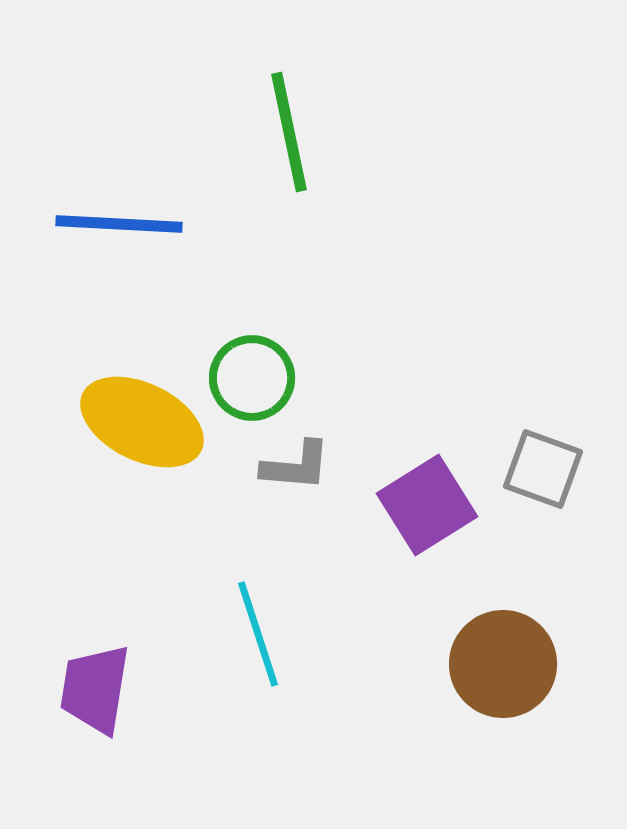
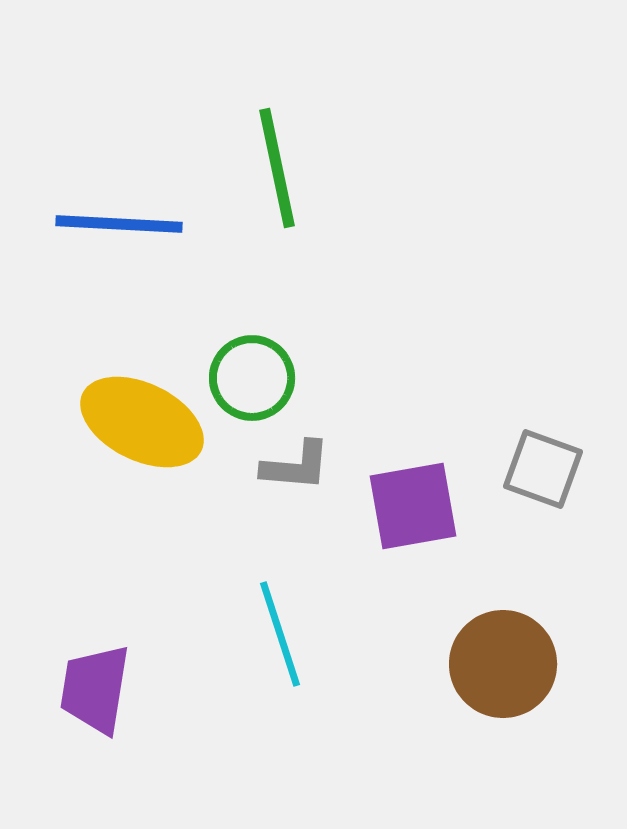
green line: moved 12 px left, 36 px down
purple square: moved 14 px left, 1 px down; rotated 22 degrees clockwise
cyan line: moved 22 px right
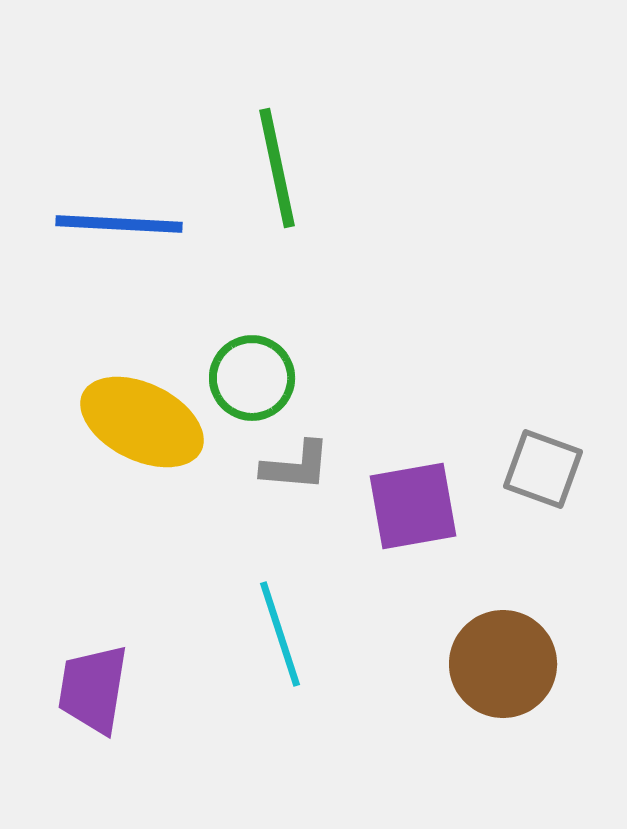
purple trapezoid: moved 2 px left
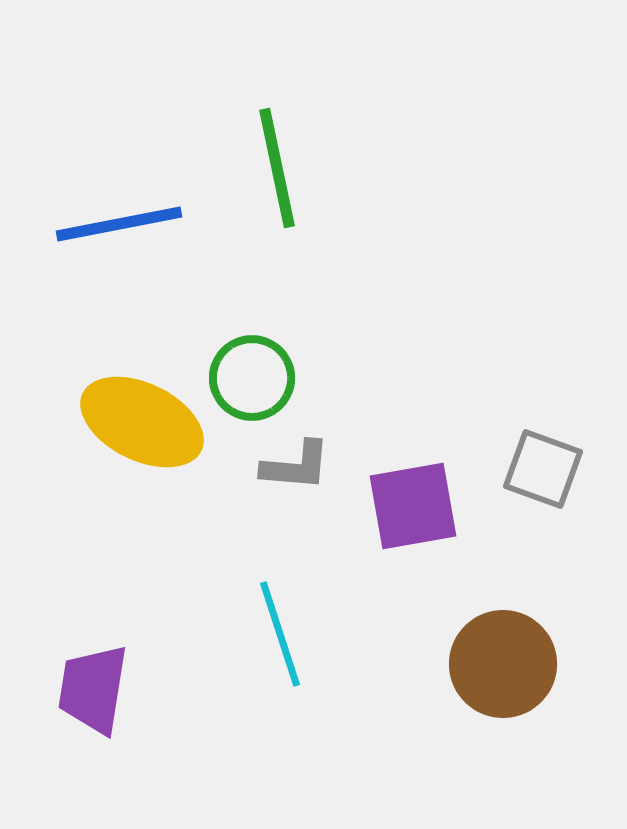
blue line: rotated 14 degrees counterclockwise
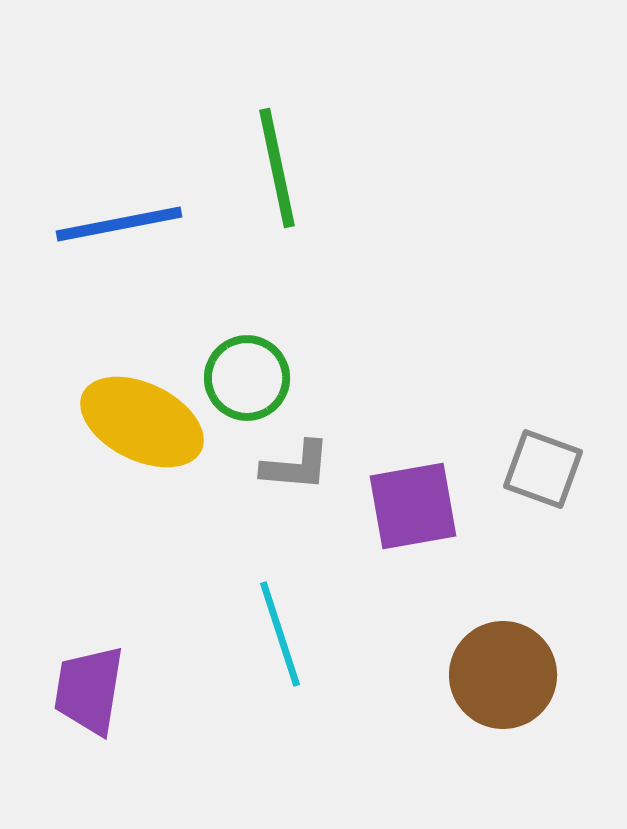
green circle: moved 5 px left
brown circle: moved 11 px down
purple trapezoid: moved 4 px left, 1 px down
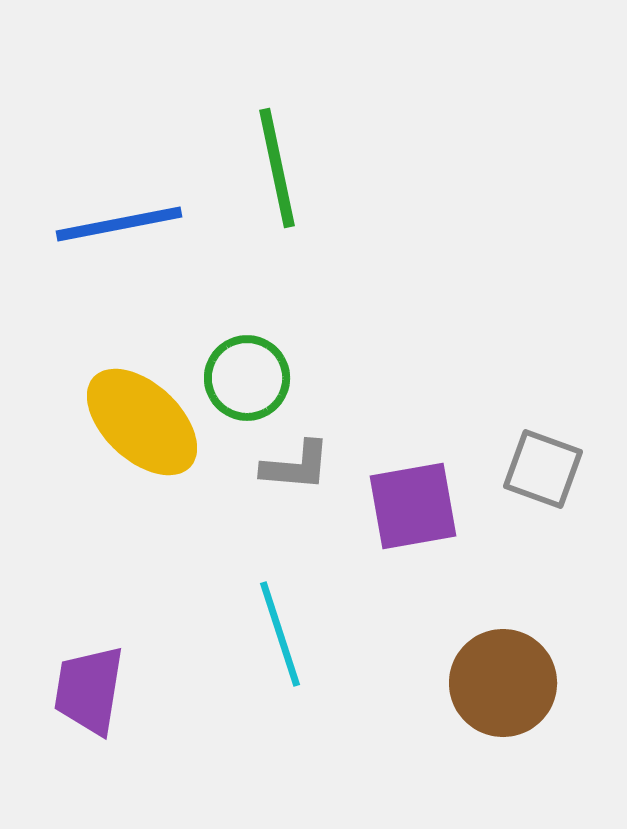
yellow ellipse: rotated 17 degrees clockwise
brown circle: moved 8 px down
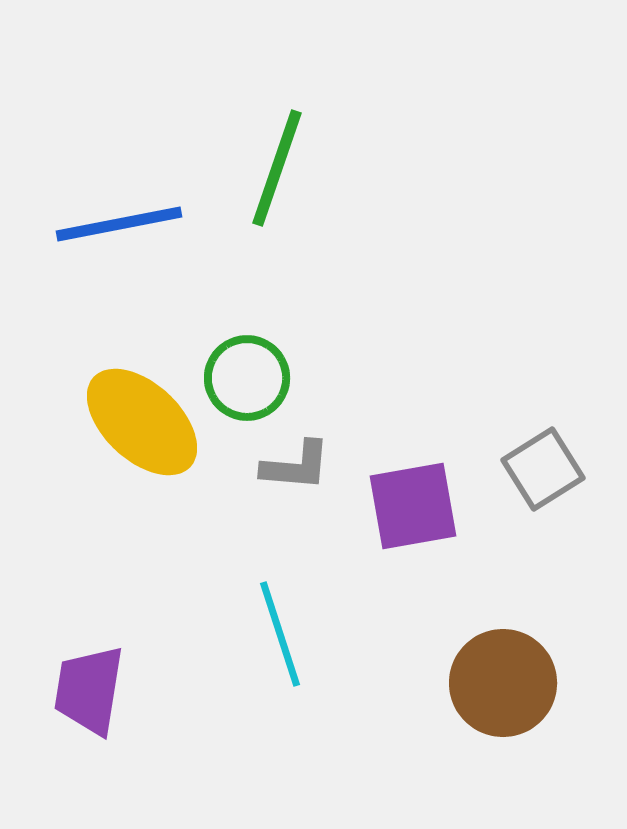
green line: rotated 31 degrees clockwise
gray square: rotated 38 degrees clockwise
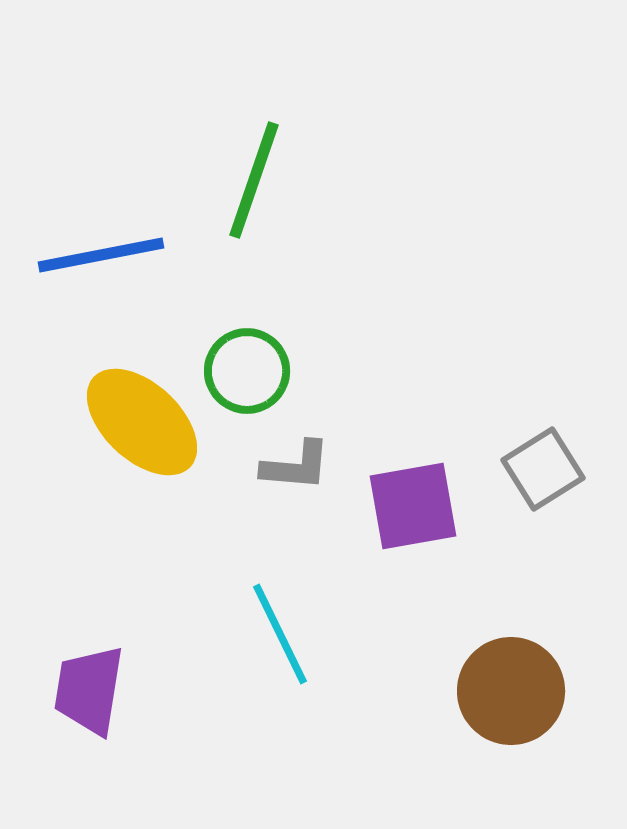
green line: moved 23 px left, 12 px down
blue line: moved 18 px left, 31 px down
green circle: moved 7 px up
cyan line: rotated 8 degrees counterclockwise
brown circle: moved 8 px right, 8 px down
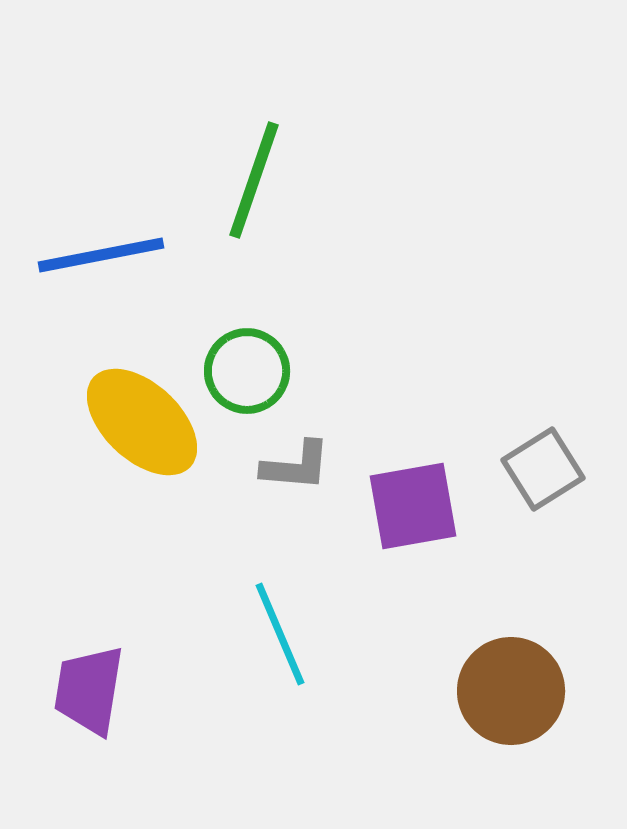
cyan line: rotated 3 degrees clockwise
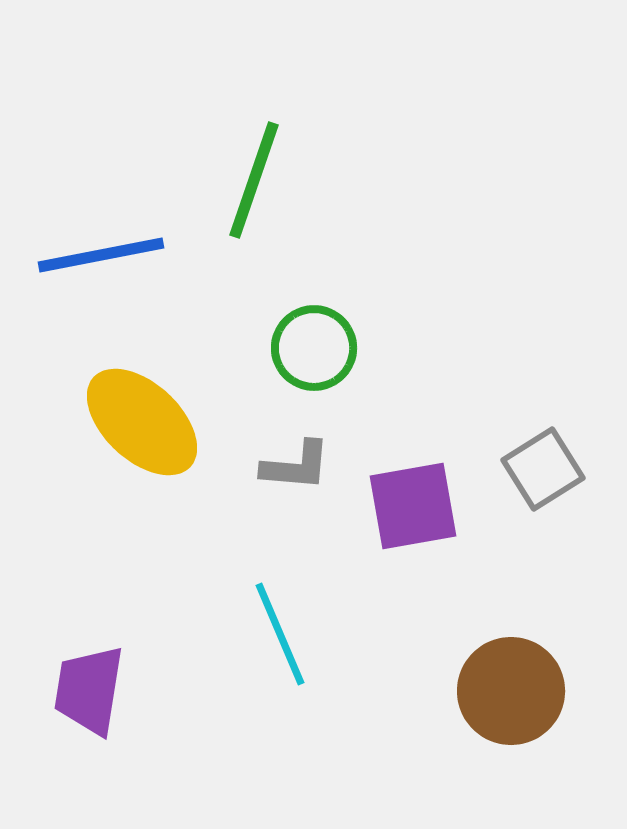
green circle: moved 67 px right, 23 px up
